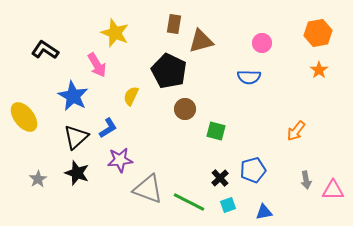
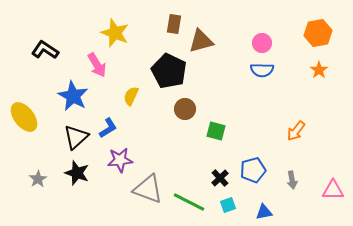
blue semicircle: moved 13 px right, 7 px up
gray arrow: moved 14 px left
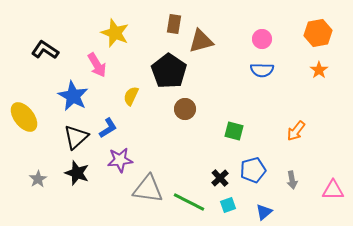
pink circle: moved 4 px up
black pentagon: rotated 8 degrees clockwise
green square: moved 18 px right
gray triangle: rotated 12 degrees counterclockwise
blue triangle: rotated 30 degrees counterclockwise
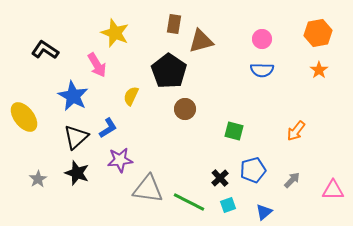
gray arrow: rotated 126 degrees counterclockwise
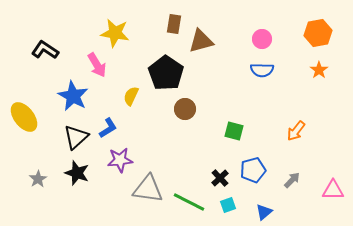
yellow star: rotated 12 degrees counterclockwise
black pentagon: moved 3 px left, 2 px down
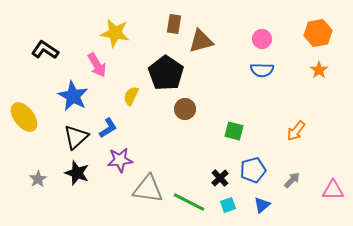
blue triangle: moved 2 px left, 7 px up
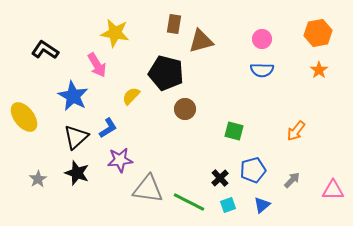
black pentagon: rotated 20 degrees counterclockwise
yellow semicircle: rotated 18 degrees clockwise
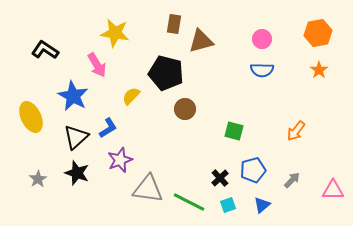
yellow ellipse: moved 7 px right; rotated 12 degrees clockwise
purple star: rotated 15 degrees counterclockwise
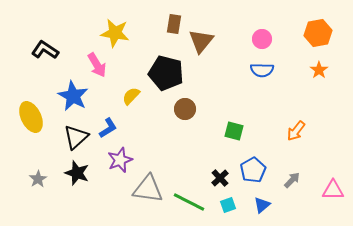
brown triangle: rotated 36 degrees counterclockwise
blue pentagon: rotated 15 degrees counterclockwise
